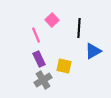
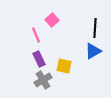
black line: moved 16 px right
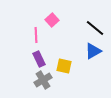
black line: rotated 54 degrees counterclockwise
pink line: rotated 21 degrees clockwise
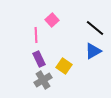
yellow square: rotated 21 degrees clockwise
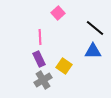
pink square: moved 6 px right, 7 px up
pink line: moved 4 px right, 2 px down
blue triangle: rotated 30 degrees clockwise
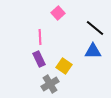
gray cross: moved 7 px right, 4 px down
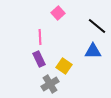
black line: moved 2 px right, 2 px up
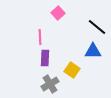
black line: moved 1 px down
purple rectangle: moved 6 px right, 1 px up; rotated 28 degrees clockwise
yellow square: moved 8 px right, 4 px down
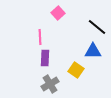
yellow square: moved 4 px right
